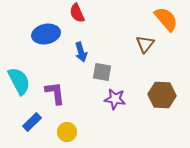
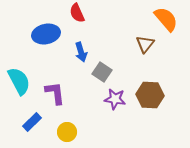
gray square: rotated 24 degrees clockwise
brown hexagon: moved 12 px left
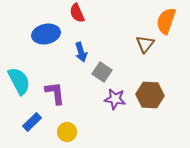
orange semicircle: moved 2 px down; rotated 120 degrees counterclockwise
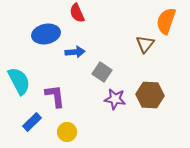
blue arrow: moved 6 px left; rotated 78 degrees counterclockwise
purple L-shape: moved 3 px down
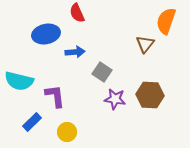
cyan semicircle: rotated 132 degrees clockwise
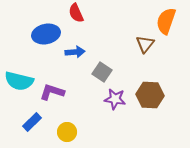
red semicircle: moved 1 px left
purple L-shape: moved 3 px left, 4 px up; rotated 65 degrees counterclockwise
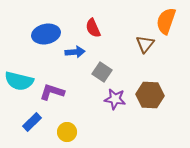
red semicircle: moved 17 px right, 15 px down
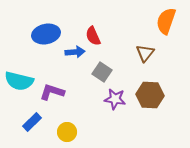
red semicircle: moved 8 px down
brown triangle: moved 9 px down
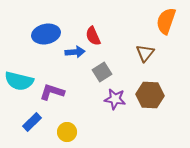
gray square: rotated 24 degrees clockwise
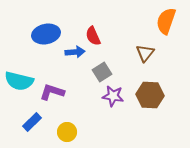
purple star: moved 2 px left, 3 px up
